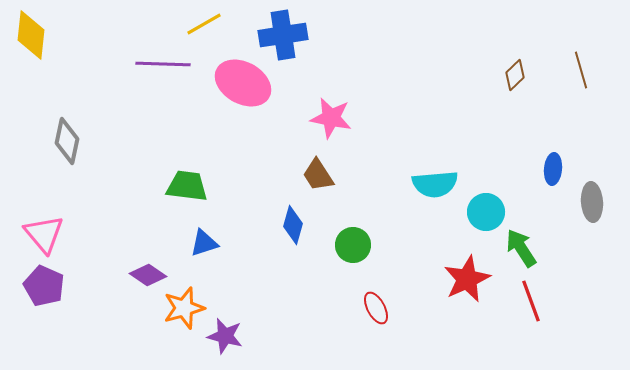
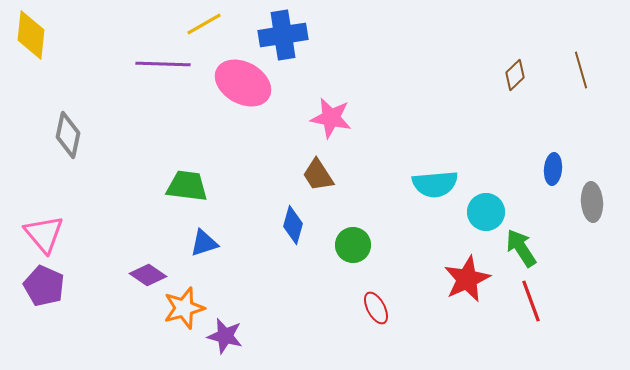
gray diamond: moved 1 px right, 6 px up
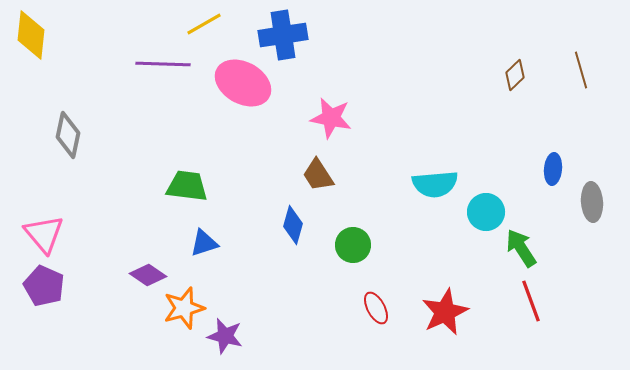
red star: moved 22 px left, 33 px down
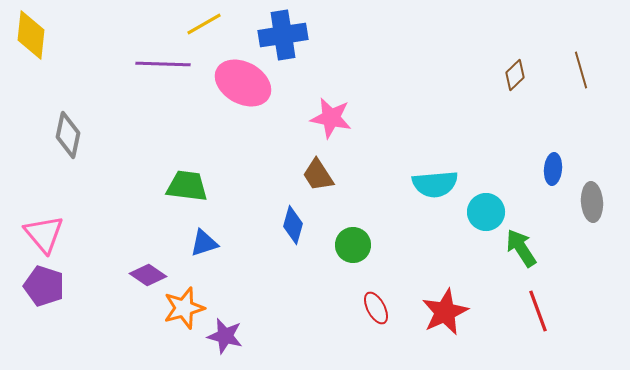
purple pentagon: rotated 6 degrees counterclockwise
red line: moved 7 px right, 10 px down
